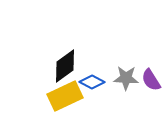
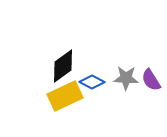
black diamond: moved 2 px left
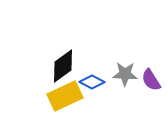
gray star: moved 1 px left, 4 px up
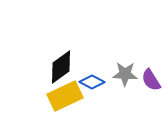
black diamond: moved 2 px left, 1 px down
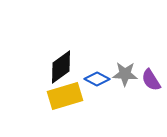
blue diamond: moved 5 px right, 3 px up
yellow rectangle: rotated 8 degrees clockwise
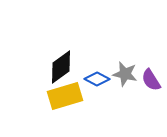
gray star: rotated 10 degrees clockwise
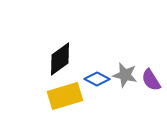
black diamond: moved 1 px left, 8 px up
gray star: moved 1 px down
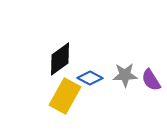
gray star: rotated 15 degrees counterclockwise
blue diamond: moved 7 px left, 1 px up
yellow rectangle: rotated 44 degrees counterclockwise
